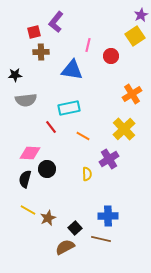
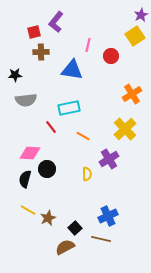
yellow cross: moved 1 px right
blue cross: rotated 24 degrees counterclockwise
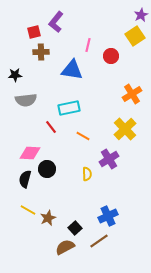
brown line: moved 2 px left, 2 px down; rotated 48 degrees counterclockwise
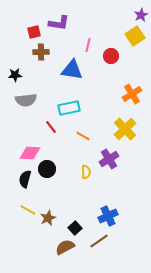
purple L-shape: moved 3 px right, 1 px down; rotated 120 degrees counterclockwise
yellow semicircle: moved 1 px left, 2 px up
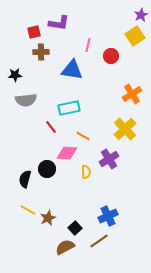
pink diamond: moved 37 px right
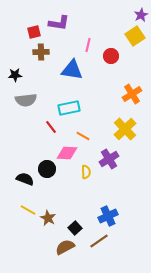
black semicircle: rotated 96 degrees clockwise
brown star: rotated 21 degrees counterclockwise
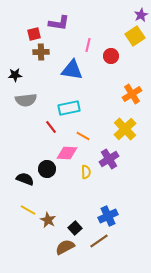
red square: moved 2 px down
brown star: moved 2 px down
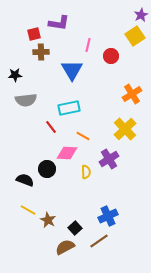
blue triangle: rotated 50 degrees clockwise
black semicircle: moved 1 px down
